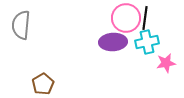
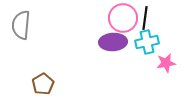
pink circle: moved 3 px left
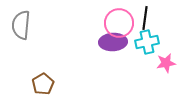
pink circle: moved 4 px left, 5 px down
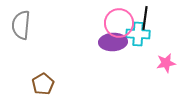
cyan cross: moved 9 px left, 8 px up; rotated 15 degrees clockwise
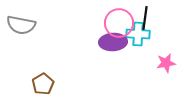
gray semicircle: rotated 84 degrees counterclockwise
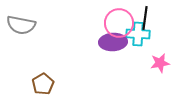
pink star: moved 6 px left
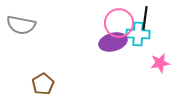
purple ellipse: rotated 12 degrees counterclockwise
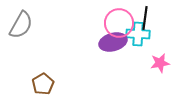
gray semicircle: rotated 72 degrees counterclockwise
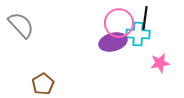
gray semicircle: rotated 72 degrees counterclockwise
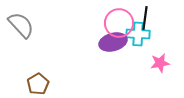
brown pentagon: moved 5 px left
